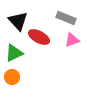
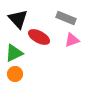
black triangle: moved 2 px up
orange circle: moved 3 px right, 3 px up
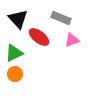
gray rectangle: moved 5 px left
red ellipse: rotated 10 degrees clockwise
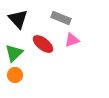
red ellipse: moved 4 px right, 7 px down
green triangle: rotated 18 degrees counterclockwise
orange circle: moved 1 px down
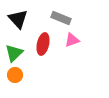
red ellipse: rotated 65 degrees clockwise
